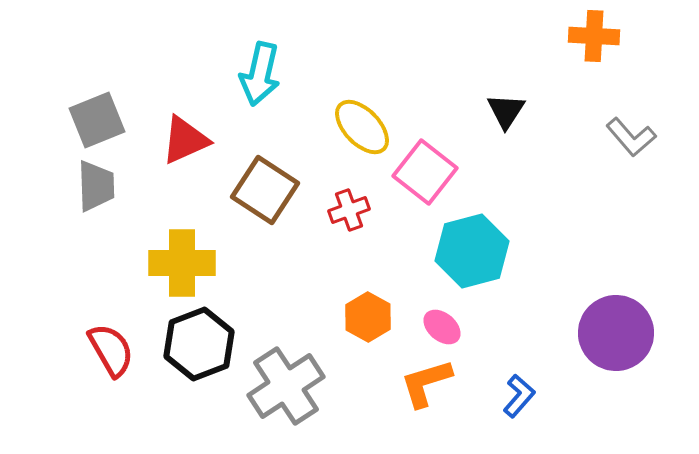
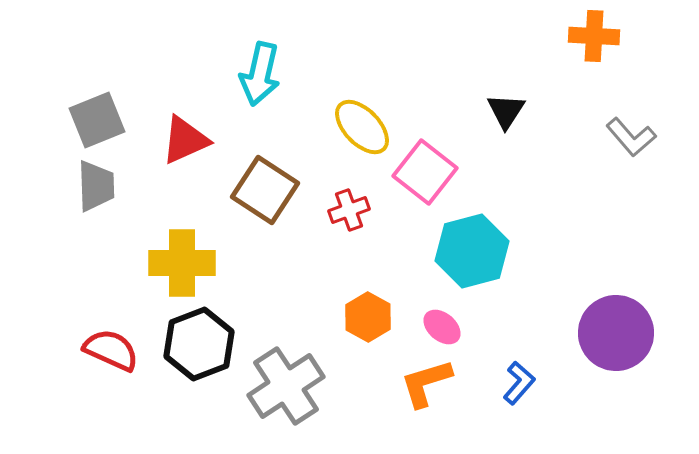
red semicircle: rotated 36 degrees counterclockwise
blue L-shape: moved 13 px up
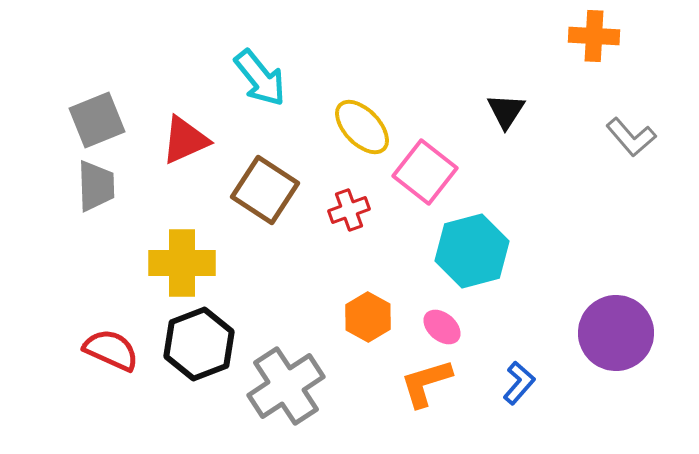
cyan arrow: moved 4 px down; rotated 52 degrees counterclockwise
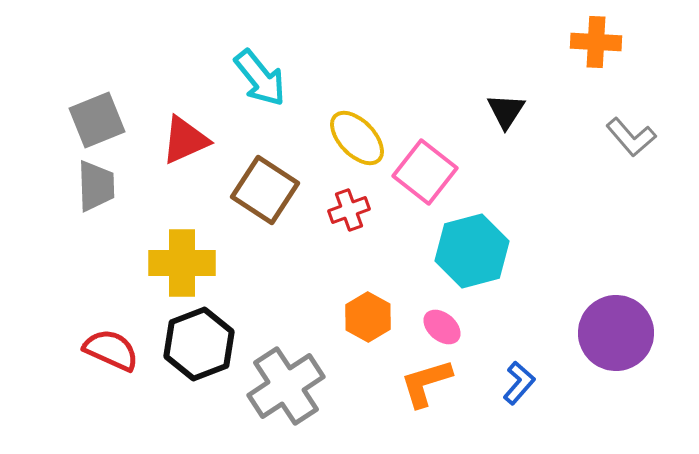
orange cross: moved 2 px right, 6 px down
yellow ellipse: moved 5 px left, 11 px down
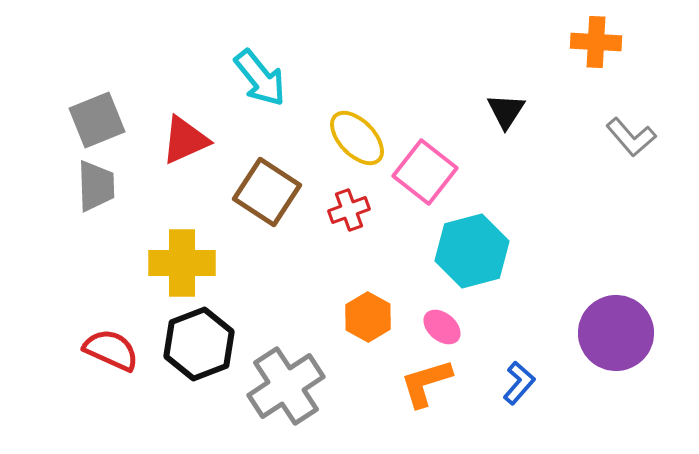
brown square: moved 2 px right, 2 px down
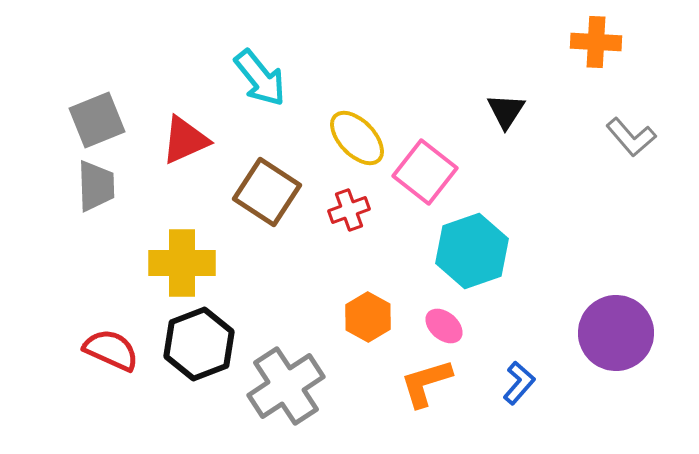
cyan hexagon: rotated 4 degrees counterclockwise
pink ellipse: moved 2 px right, 1 px up
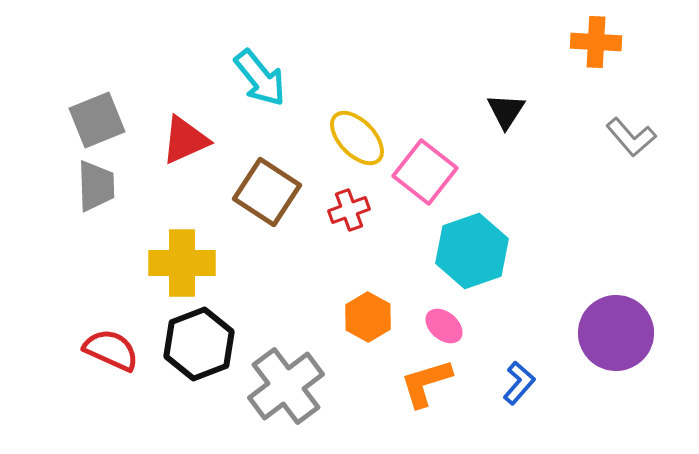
gray cross: rotated 4 degrees counterclockwise
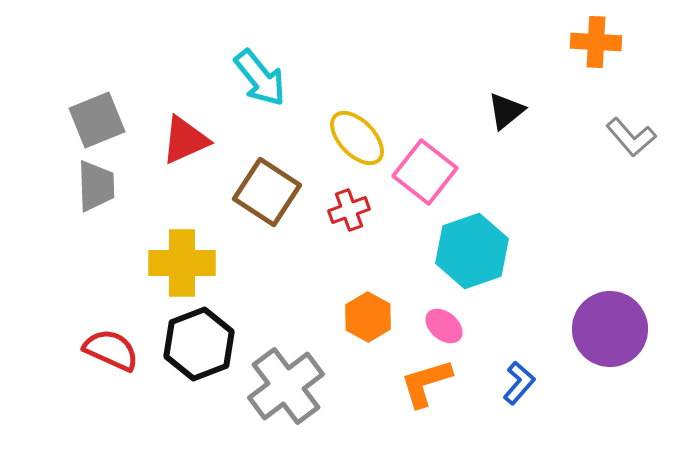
black triangle: rotated 18 degrees clockwise
purple circle: moved 6 px left, 4 px up
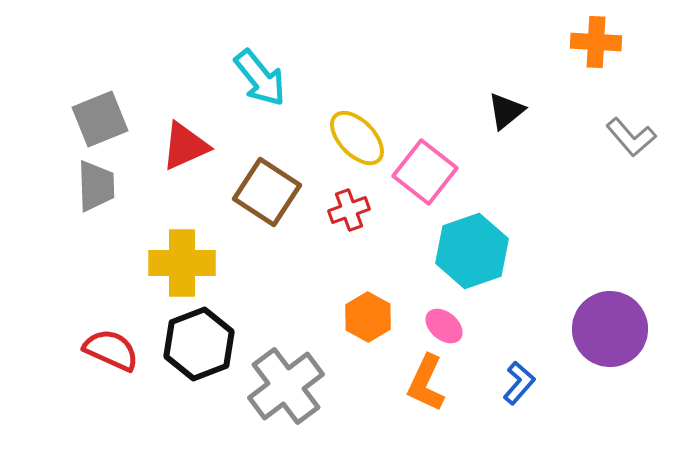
gray square: moved 3 px right, 1 px up
red triangle: moved 6 px down
orange L-shape: rotated 48 degrees counterclockwise
